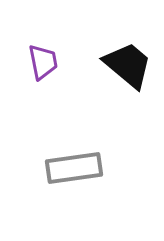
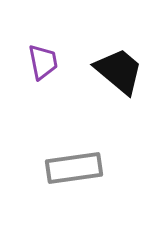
black trapezoid: moved 9 px left, 6 px down
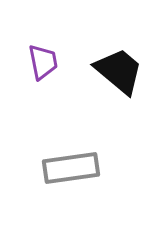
gray rectangle: moved 3 px left
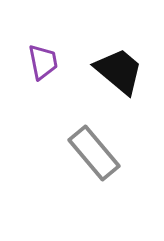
gray rectangle: moved 23 px right, 15 px up; rotated 58 degrees clockwise
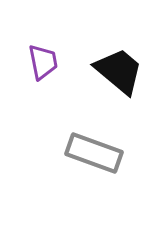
gray rectangle: rotated 30 degrees counterclockwise
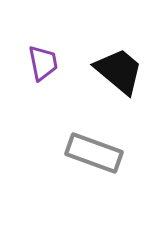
purple trapezoid: moved 1 px down
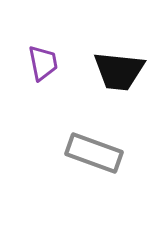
black trapezoid: rotated 146 degrees clockwise
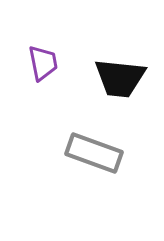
black trapezoid: moved 1 px right, 7 px down
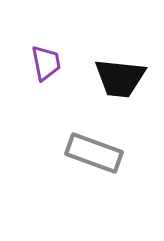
purple trapezoid: moved 3 px right
